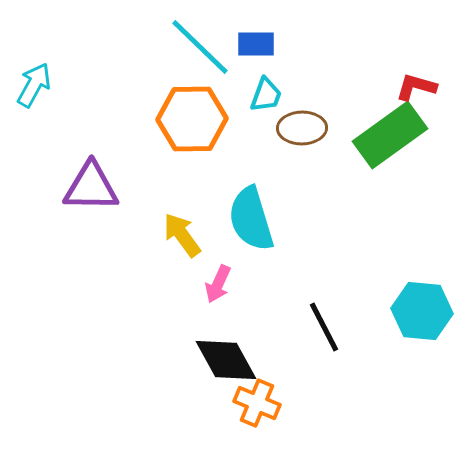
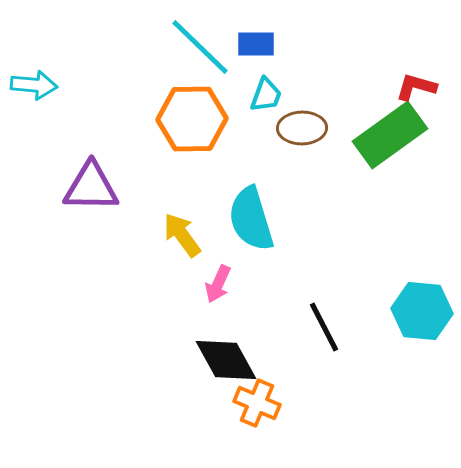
cyan arrow: rotated 66 degrees clockwise
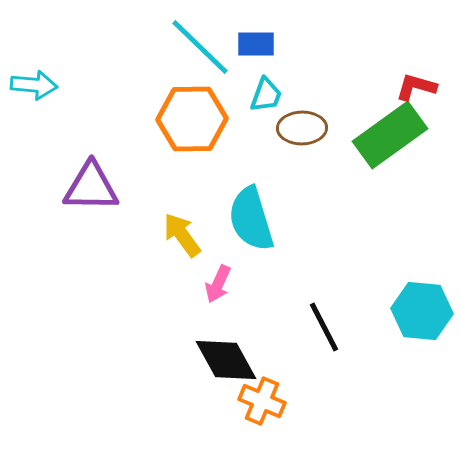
orange cross: moved 5 px right, 2 px up
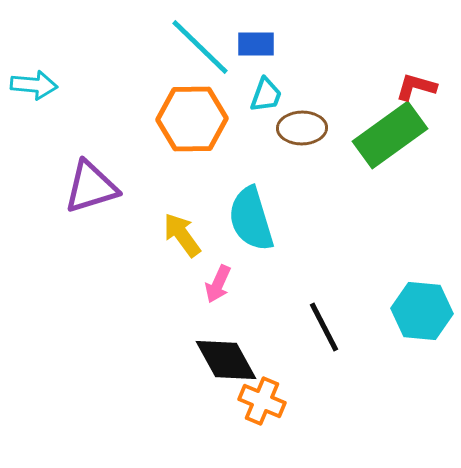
purple triangle: rotated 18 degrees counterclockwise
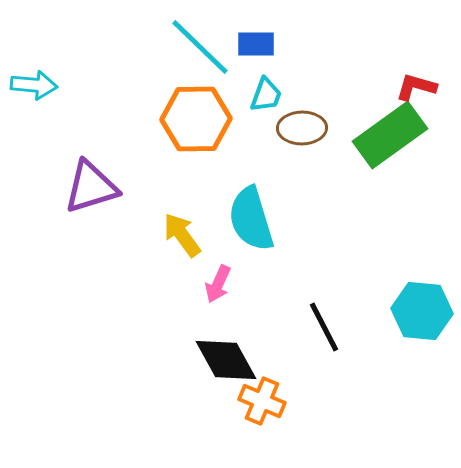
orange hexagon: moved 4 px right
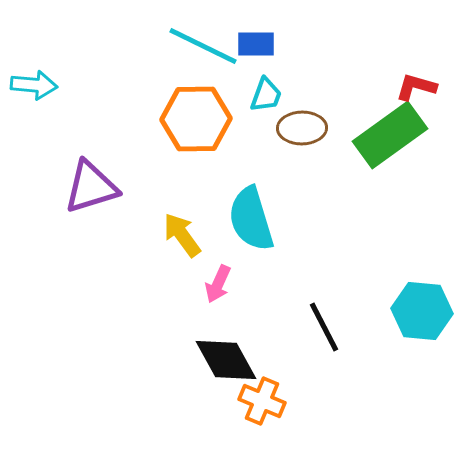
cyan line: moved 3 px right, 1 px up; rotated 18 degrees counterclockwise
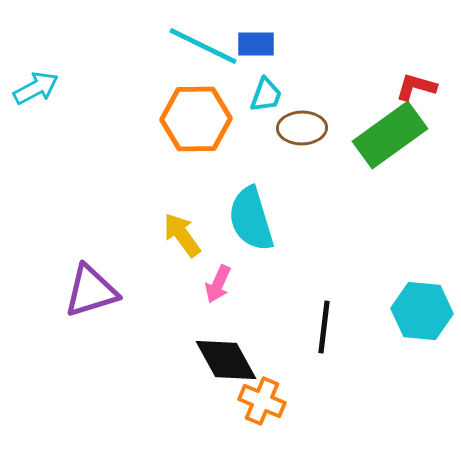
cyan arrow: moved 2 px right, 3 px down; rotated 33 degrees counterclockwise
purple triangle: moved 104 px down
black line: rotated 34 degrees clockwise
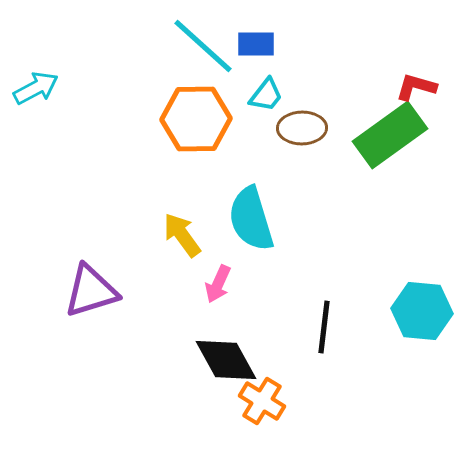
cyan line: rotated 16 degrees clockwise
cyan trapezoid: rotated 18 degrees clockwise
orange cross: rotated 9 degrees clockwise
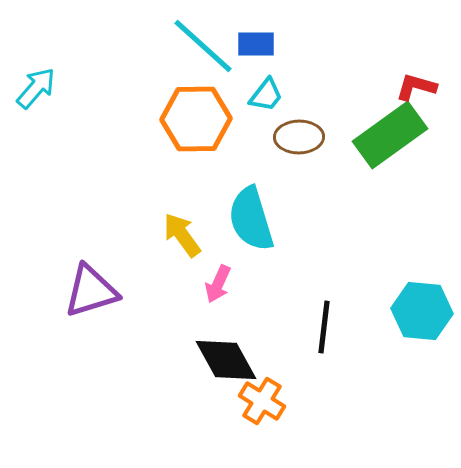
cyan arrow: rotated 21 degrees counterclockwise
brown ellipse: moved 3 px left, 9 px down
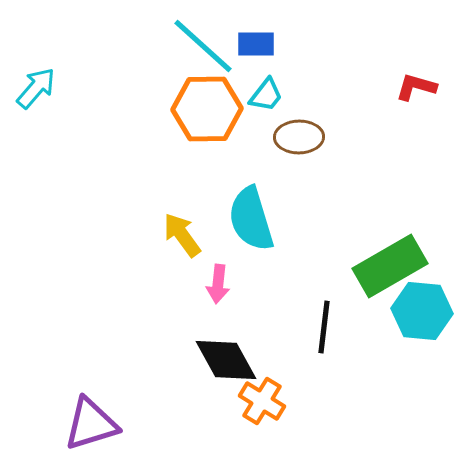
orange hexagon: moved 11 px right, 10 px up
green rectangle: moved 131 px down; rotated 6 degrees clockwise
pink arrow: rotated 18 degrees counterclockwise
purple triangle: moved 133 px down
